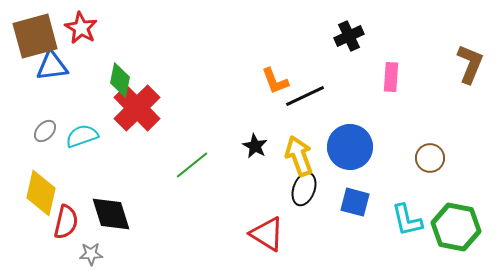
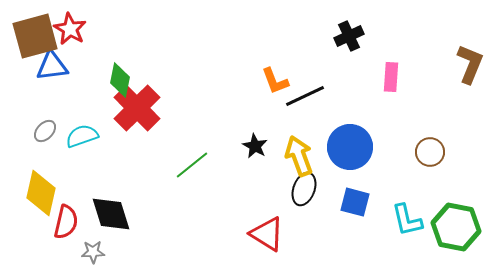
red star: moved 11 px left, 1 px down
brown circle: moved 6 px up
gray star: moved 2 px right, 2 px up
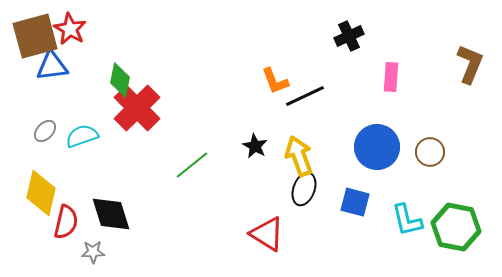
blue circle: moved 27 px right
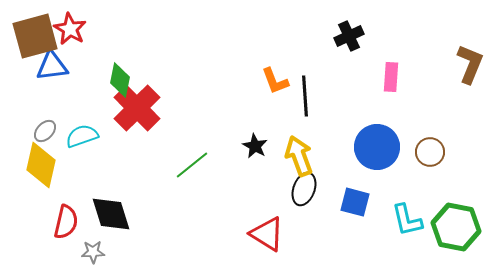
black line: rotated 69 degrees counterclockwise
yellow diamond: moved 28 px up
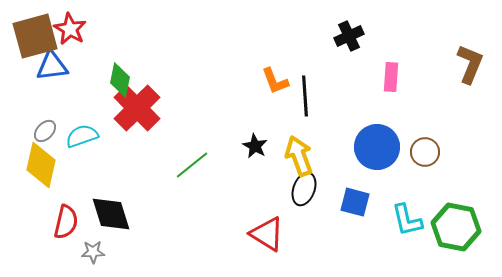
brown circle: moved 5 px left
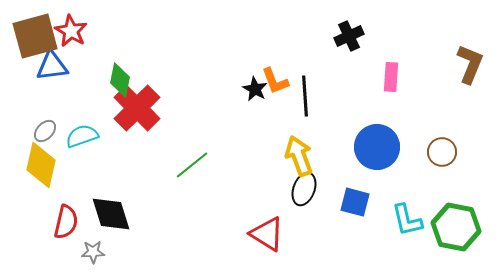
red star: moved 1 px right, 2 px down
black star: moved 57 px up
brown circle: moved 17 px right
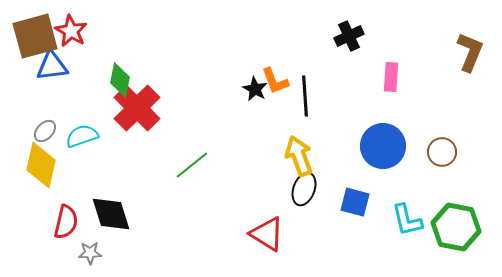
brown L-shape: moved 12 px up
blue circle: moved 6 px right, 1 px up
gray star: moved 3 px left, 1 px down
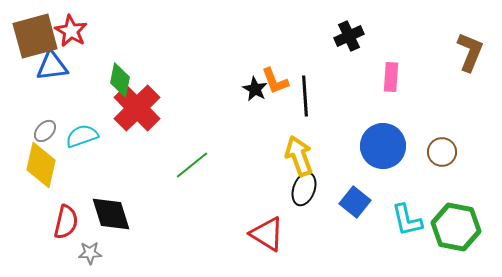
blue square: rotated 24 degrees clockwise
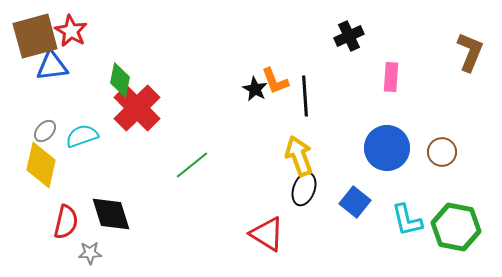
blue circle: moved 4 px right, 2 px down
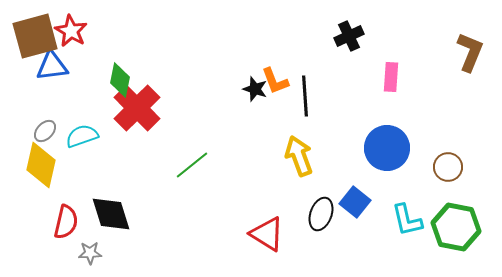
black star: rotated 10 degrees counterclockwise
brown circle: moved 6 px right, 15 px down
black ellipse: moved 17 px right, 25 px down
